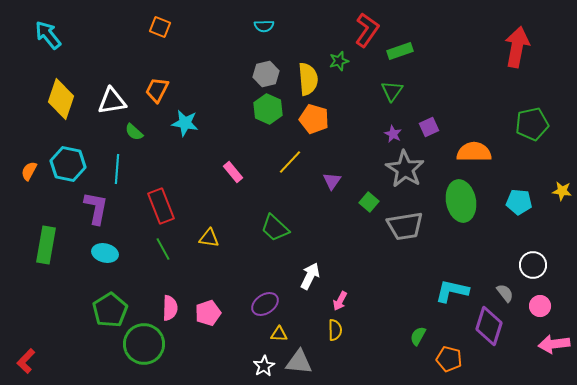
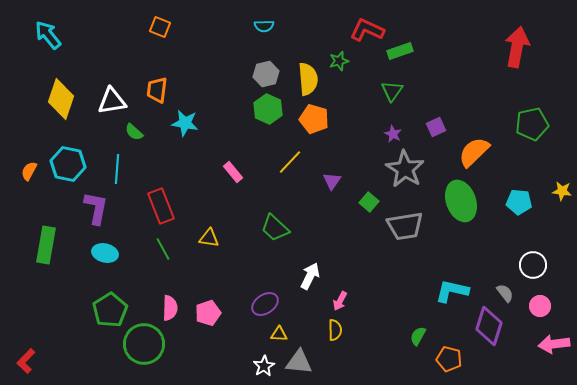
red L-shape at (367, 30): rotated 100 degrees counterclockwise
orange trapezoid at (157, 90): rotated 20 degrees counterclockwise
purple square at (429, 127): moved 7 px right
orange semicircle at (474, 152): rotated 44 degrees counterclockwise
green ellipse at (461, 201): rotated 9 degrees counterclockwise
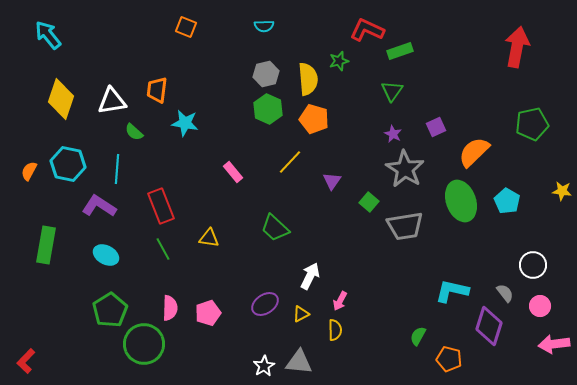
orange square at (160, 27): moved 26 px right
cyan pentagon at (519, 202): moved 12 px left, 1 px up; rotated 25 degrees clockwise
purple L-shape at (96, 208): moved 3 px right, 2 px up; rotated 68 degrees counterclockwise
cyan ellipse at (105, 253): moved 1 px right, 2 px down; rotated 15 degrees clockwise
yellow triangle at (279, 334): moved 22 px right, 20 px up; rotated 30 degrees counterclockwise
